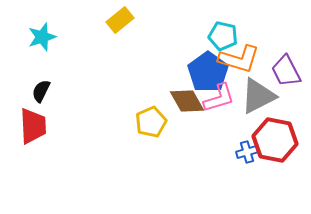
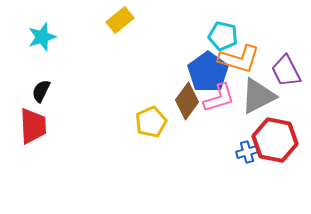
brown diamond: rotated 66 degrees clockwise
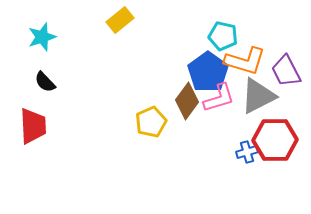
orange L-shape: moved 6 px right, 2 px down
black semicircle: moved 4 px right, 9 px up; rotated 70 degrees counterclockwise
red hexagon: rotated 12 degrees counterclockwise
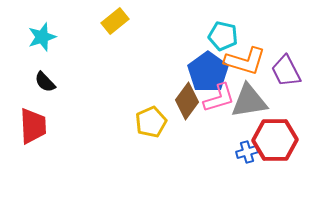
yellow rectangle: moved 5 px left, 1 px down
gray triangle: moved 9 px left, 5 px down; rotated 18 degrees clockwise
